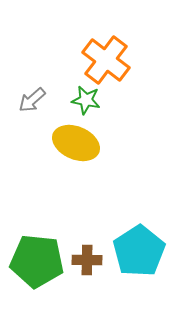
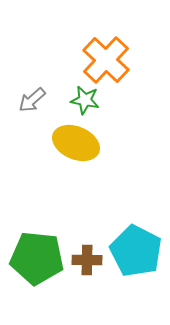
orange cross: rotated 6 degrees clockwise
green star: moved 1 px left
cyan pentagon: moved 3 px left; rotated 12 degrees counterclockwise
green pentagon: moved 3 px up
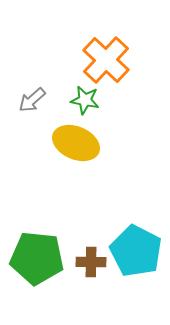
brown cross: moved 4 px right, 2 px down
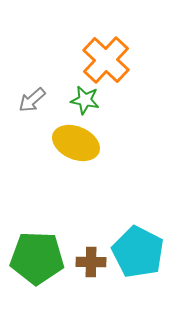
cyan pentagon: moved 2 px right, 1 px down
green pentagon: rotated 4 degrees counterclockwise
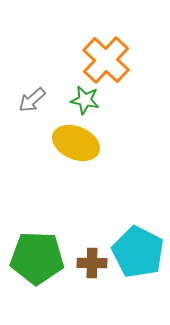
brown cross: moved 1 px right, 1 px down
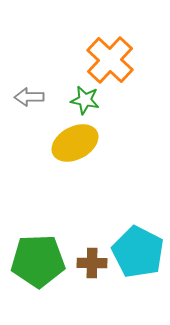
orange cross: moved 4 px right
gray arrow: moved 3 px left, 3 px up; rotated 40 degrees clockwise
yellow ellipse: moved 1 px left; rotated 51 degrees counterclockwise
green pentagon: moved 1 px right, 3 px down; rotated 4 degrees counterclockwise
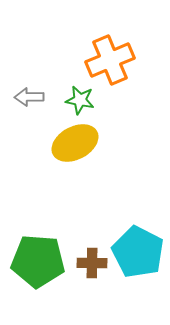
orange cross: rotated 24 degrees clockwise
green star: moved 5 px left
green pentagon: rotated 6 degrees clockwise
